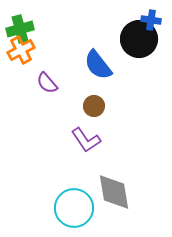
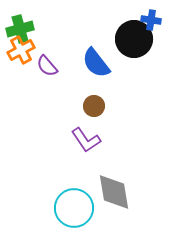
black circle: moved 5 px left
blue semicircle: moved 2 px left, 2 px up
purple semicircle: moved 17 px up
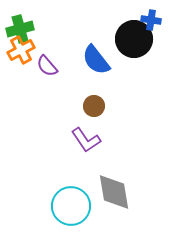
blue semicircle: moved 3 px up
cyan circle: moved 3 px left, 2 px up
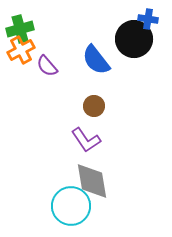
blue cross: moved 3 px left, 1 px up
gray diamond: moved 22 px left, 11 px up
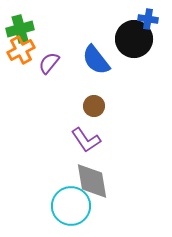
purple semicircle: moved 2 px right, 3 px up; rotated 80 degrees clockwise
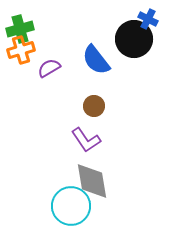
blue cross: rotated 18 degrees clockwise
orange cross: rotated 12 degrees clockwise
purple semicircle: moved 5 px down; rotated 20 degrees clockwise
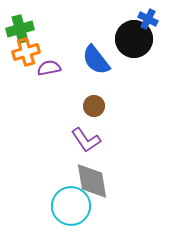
orange cross: moved 5 px right, 2 px down
purple semicircle: rotated 20 degrees clockwise
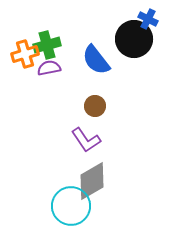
green cross: moved 27 px right, 16 px down
orange cross: moved 1 px left, 2 px down
brown circle: moved 1 px right
gray diamond: rotated 69 degrees clockwise
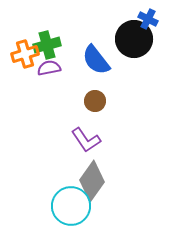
brown circle: moved 5 px up
gray diamond: rotated 24 degrees counterclockwise
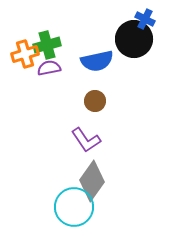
blue cross: moved 3 px left
blue semicircle: moved 1 px right, 1 px down; rotated 64 degrees counterclockwise
cyan circle: moved 3 px right, 1 px down
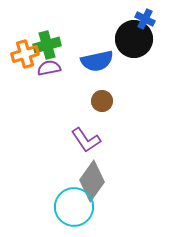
brown circle: moved 7 px right
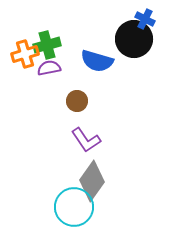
blue semicircle: rotated 28 degrees clockwise
brown circle: moved 25 px left
